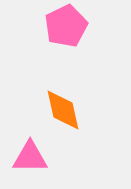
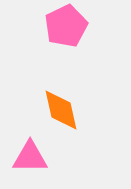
orange diamond: moved 2 px left
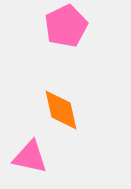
pink triangle: rotated 12 degrees clockwise
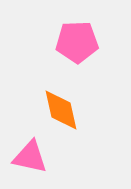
pink pentagon: moved 11 px right, 16 px down; rotated 24 degrees clockwise
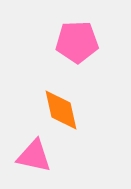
pink triangle: moved 4 px right, 1 px up
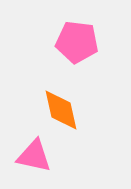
pink pentagon: rotated 9 degrees clockwise
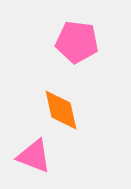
pink triangle: rotated 9 degrees clockwise
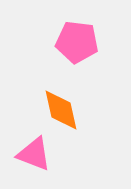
pink triangle: moved 2 px up
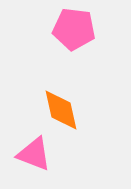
pink pentagon: moved 3 px left, 13 px up
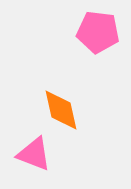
pink pentagon: moved 24 px right, 3 px down
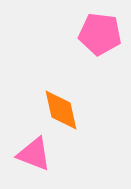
pink pentagon: moved 2 px right, 2 px down
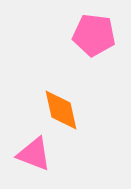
pink pentagon: moved 6 px left, 1 px down
